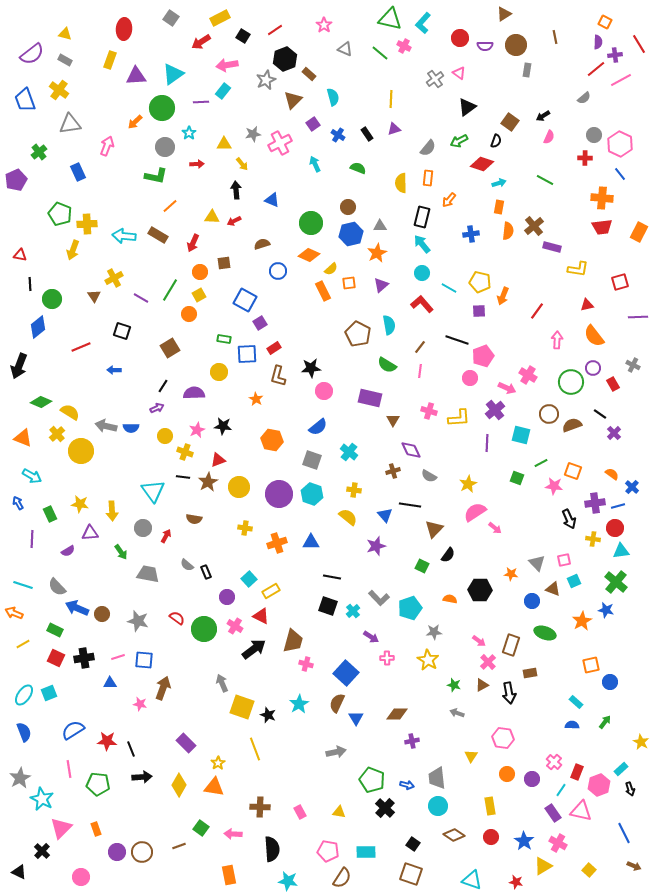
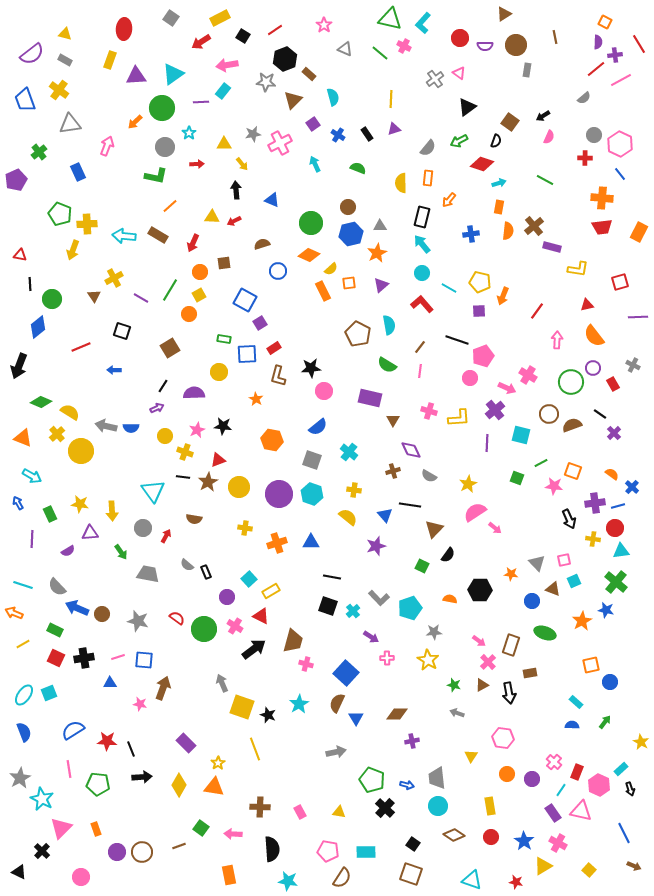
gray star at (266, 80): moved 2 px down; rotated 30 degrees clockwise
pink hexagon at (599, 785): rotated 15 degrees counterclockwise
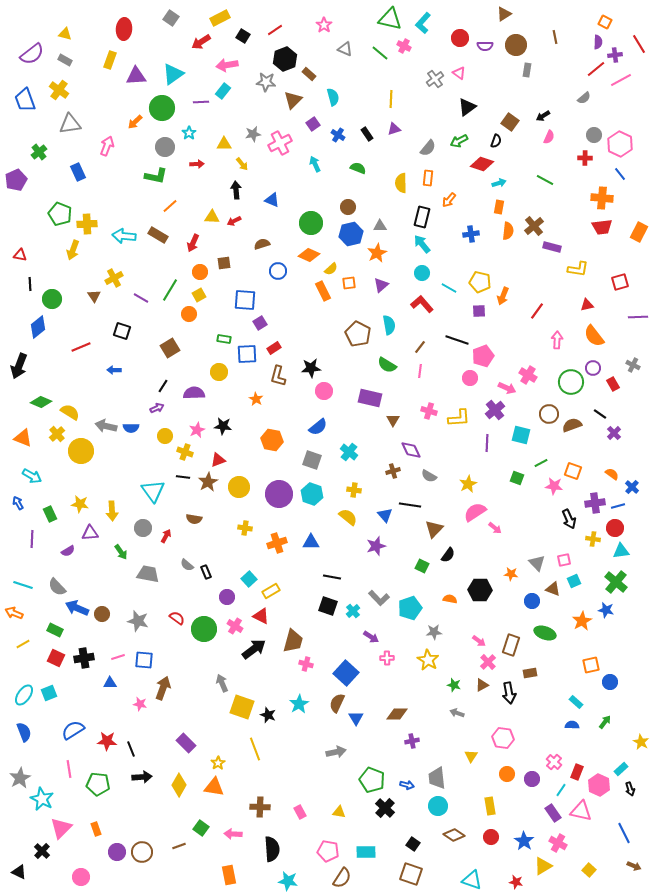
blue square at (245, 300): rotated 25 degrees counterclockwise
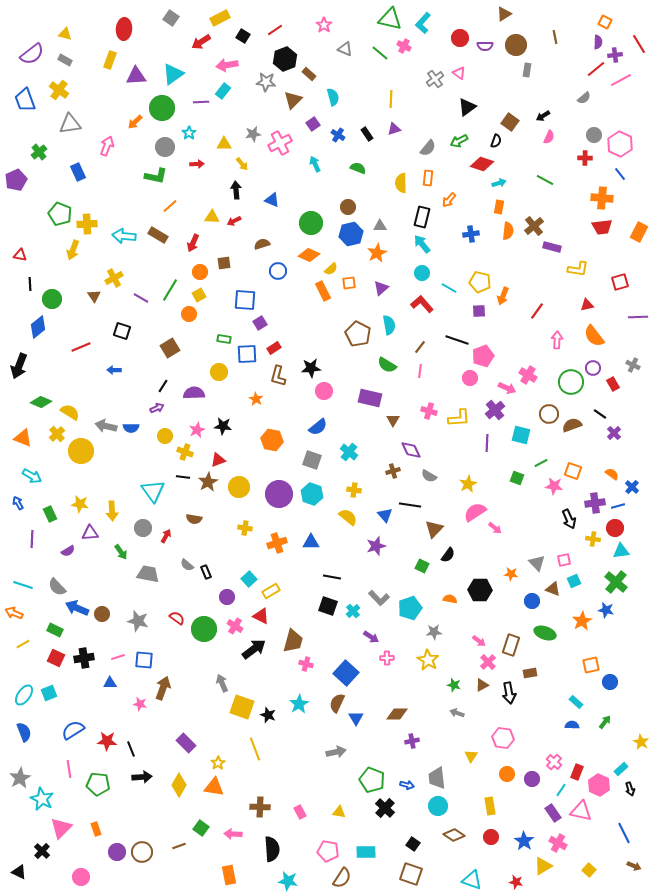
purple triangle at (381, 285): moved 3 px down
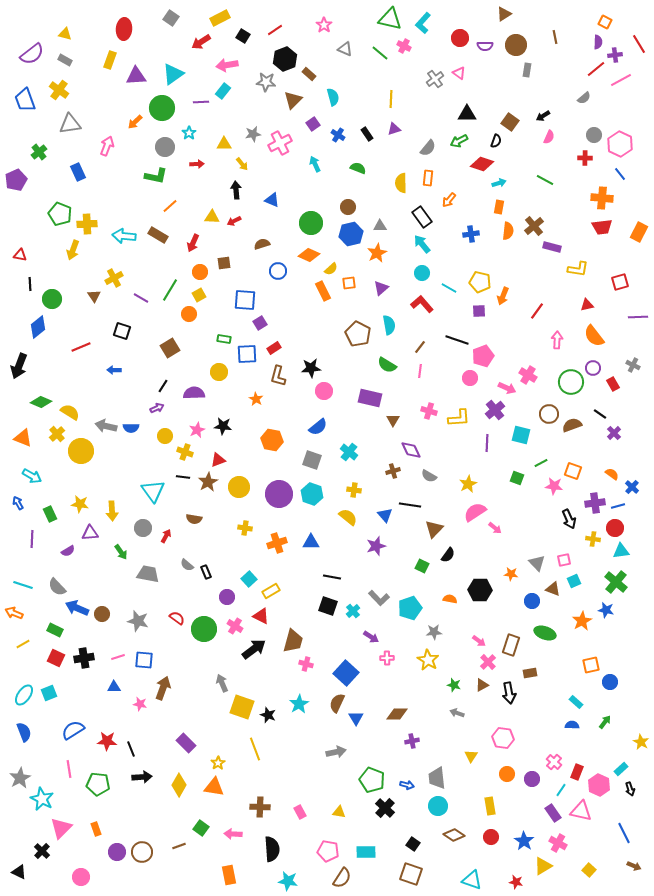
black triangle at (467, 107): moved 7 px down; rotated 36 degrees clockwise
black rectangle at (422, 217): rotated 50 degrees counterclockwise
blue triangle at (110, 683): moved 4 px right, 4 px down
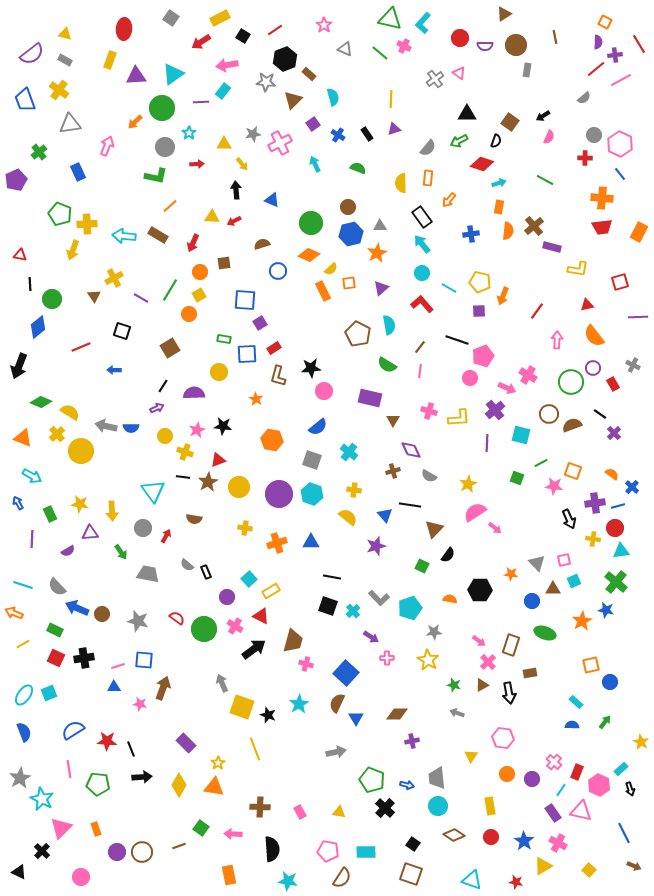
brown triangle at (553, 589): rotated 21 degrees counterclockwise
pink line at (118, 657): moved 9 px down
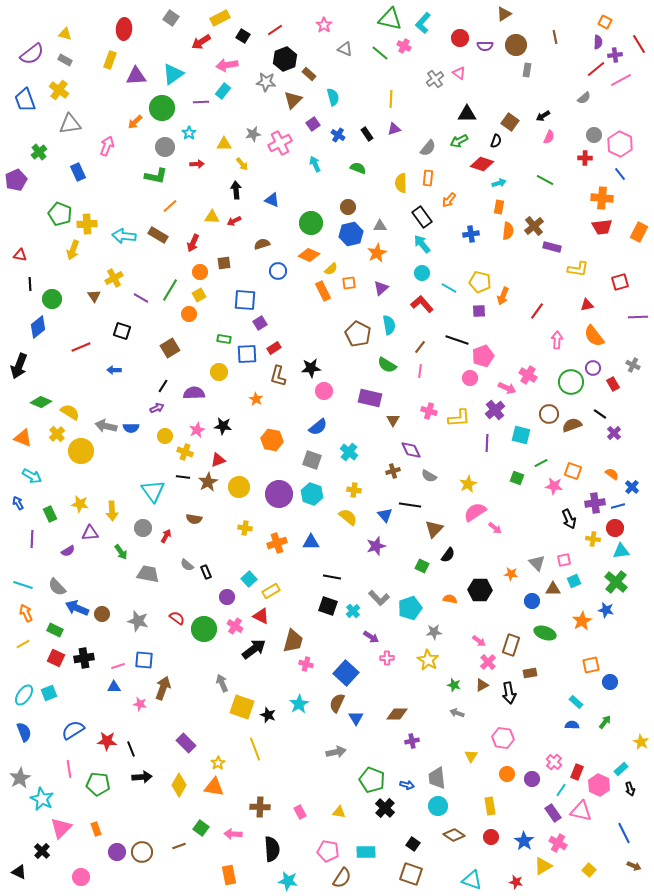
orange arrow at (14, 613): moved 12 px right; rotated 42 degrees clockwise
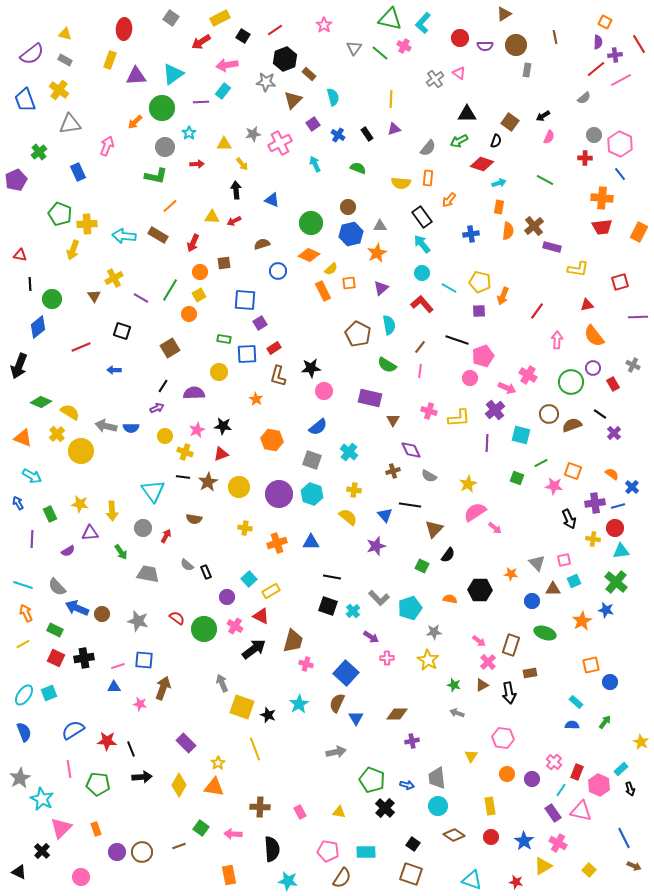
gray triangle at (345, 49): moved 9 px right, 1 px up; rotated 42 degrees clockwise
yellow semicircle at (401, 183): rotated 84 degrees counterclockwise
red triangle at (218, 460): moved 3 px right, 6 px up
blue line at (624, 833): moved 5 px down
